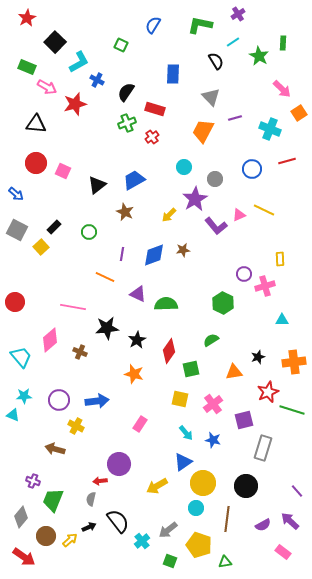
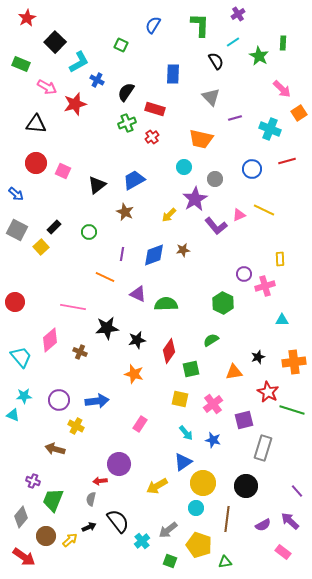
green L-shape at (200, 25): rotated 80 degrees clockwise
green rectangle at (27, 67): moved 6 px left, 3 px up
orange trapezoid at (203, 131): moved 2 px left, 8 px down; rotated 105 degrees counterclockwise
black star at (137, 340): rotated 18 degrees clockwise
red star at (268, 392): rotated 20 degrees counterclockwise
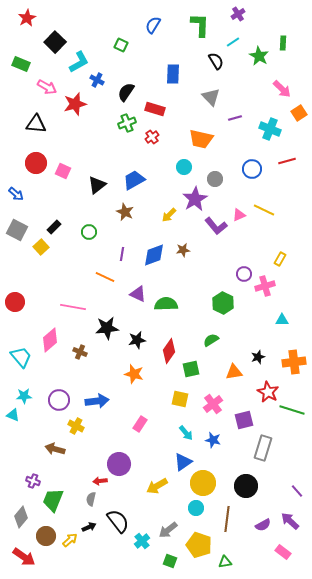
yellow rectangle at (280, 259): rotated 32 degrees clockwise
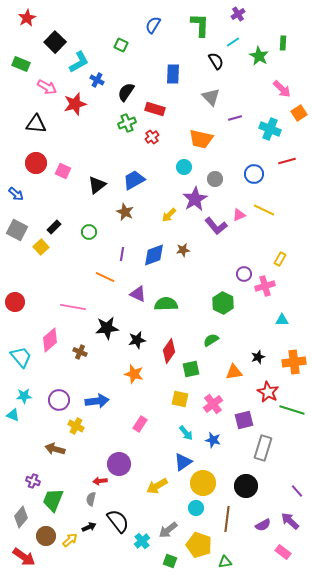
blue circle at (252, 169): moved 2 px right, 5 px down
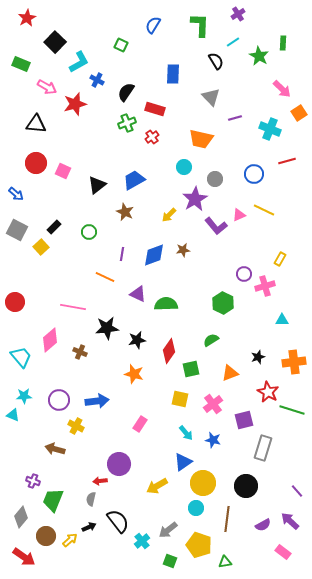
orange triangle at (234, 372): moved 4 px left, 1 px down; rotated 12 degrees counterclockwise
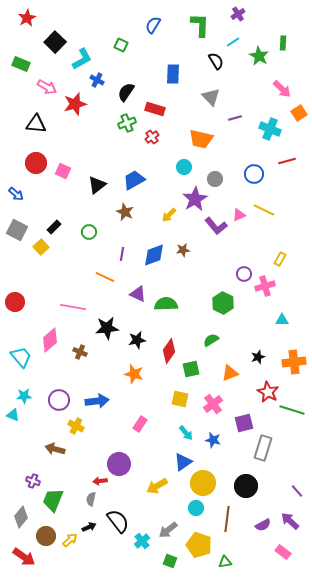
cyan L-shape at (79, 62): moved 3 px right, 3 px up
purple square at (244, 420): moved 3 px down
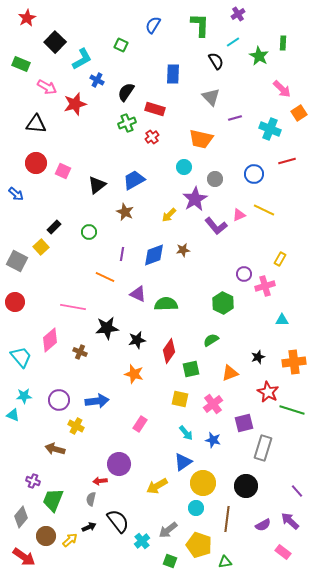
gray square at (17, 230): moved 31 px down
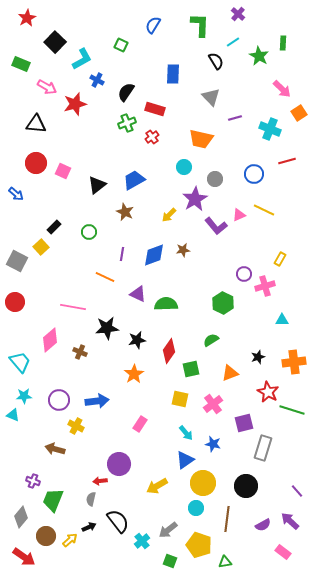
purple cross at (238, 14): rotated 16 degrees counterclockwise
cyan trapezoid at (21, 357): moved 1 px left, 5 px down
orange star at (134, 374): rotated 24 degrees clockwise
blue star at (213, 440): moved 4 px down
blue triangle at (183, 462): moved 2 px right, 2 px up
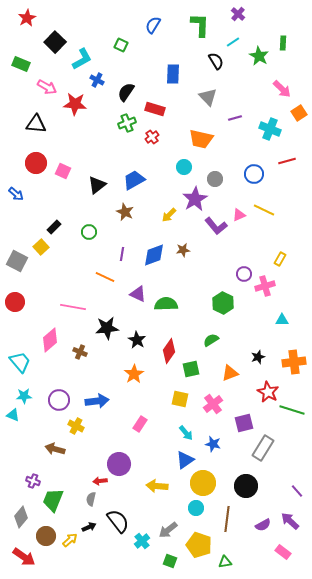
gray triangle at (211, 97): moved 3 px left
red star at (75, 104): rotated 20 degrees clockwise
black star at (137, 340): rotated 30 degrees counterclockwise
gray rectangle at (263, 448): rotated 15 degrees clockwise
yellow arrow at (157, 486): rotated 35 degrees clockwise
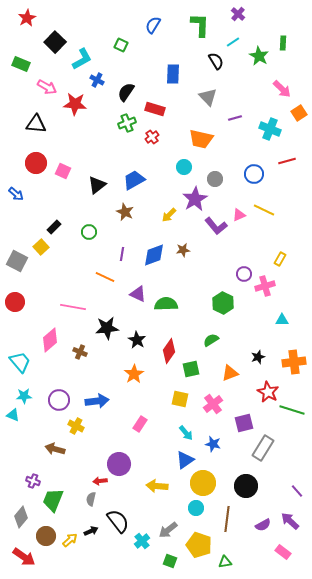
black arrow at (89, 527): moved 2 px right, 4 px down
